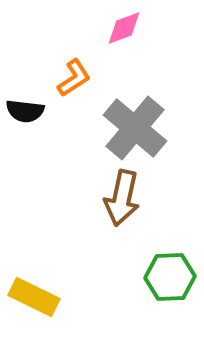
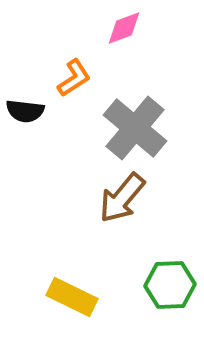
brown arrow: rotated 28 degrees clockwise
green hexagon: moved 8 px down
yellow rectangle: moved 38 px right
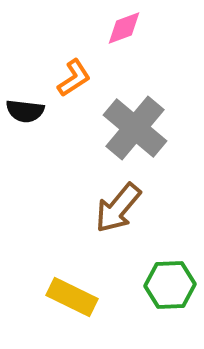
brown arrow: moved 4 px left, 10 px down
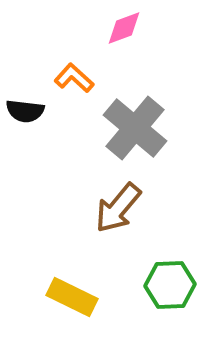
orange L-shape: rotated 105 degrees counterclockwise
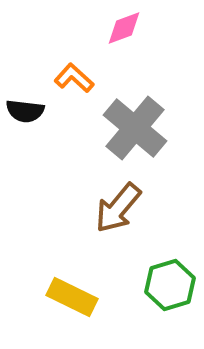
green hexagon: rotated 15 degrees counterclockwise
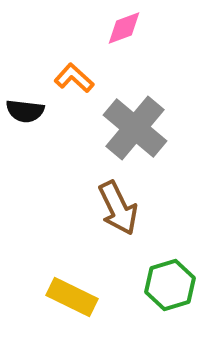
brown arrow: rotated 66 degrees counterclockwise
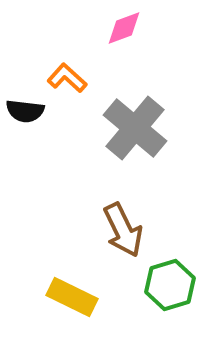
orange L-shape: moved 7 px left
brown arrow: moved 5 px right, 22 px down
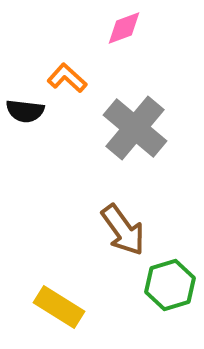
brown arrow: rotated 10 degrees counterclockwise
yellow rectangle: moved 13 px left, 10 px down; rotated 6 degrees clockwise
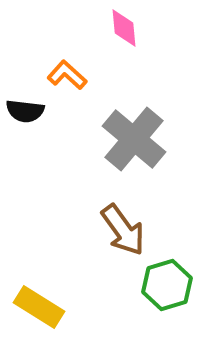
pink diamond: rotated 75 degrees counterclockwise
orange L-shape: moved 3 px up
gray cross: moved 1 px left, 11 px down
green hexagon: moved 3 px left
yellow rectangle: moved 20 px left
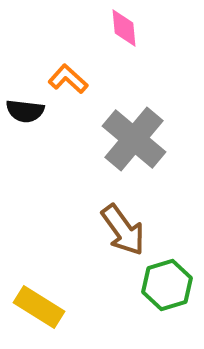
orange L-shape: moved 1 px right, 4 px down
